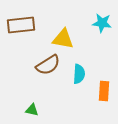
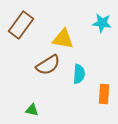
brown rectangle: rotated 48 degrees counterclockwise
orange rectangle: moved 3 px down
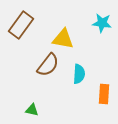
brown semicircle: rotated 20 degrees counterclockwise
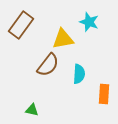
cyan star: moved 13 px left, 1 px up; rotated 12 degrees clockwise
yellow triangle: rotated 20 degrees counterclockwise
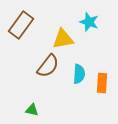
brown semicircle: moved 1 px down
orange rectangle: moved 2 px left, 11 px up
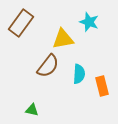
brown rectangle: moved 2 px up
orange rectangle: moved 3 px down; rotated 18 degrees counterclockwise
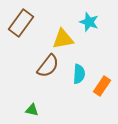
orange rectangle: rotated 48 degrees clockwise
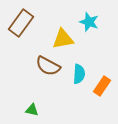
brown semicircle: rotated 80 degrees clockwise
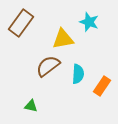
brown semicircle: rotated 115 degrees clockwise
cyan semicircle: moved 1 px left
green triangle: moved 1 px left, 4 px up
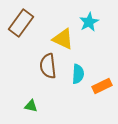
cyan star: rotated 24 degrees clockwise
yellow triangle: rotated 35 degrees clockwise
brown semicircle: rotated 60 degrees counterclockwise
orange rectangle: rotated 30 degrees clockwise
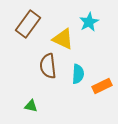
brown rectangle: moved 7 px right, 1 px down
